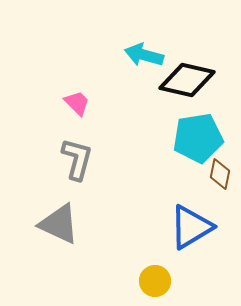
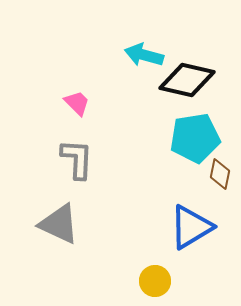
cyan pentagon: moved 3 px left
gray L-shape: rotated 12 degrees counterclockwise
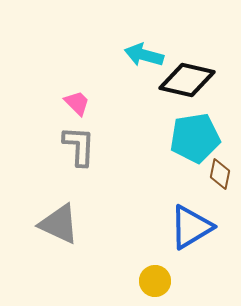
gray L-shape: moved 2 px right, 13 px up
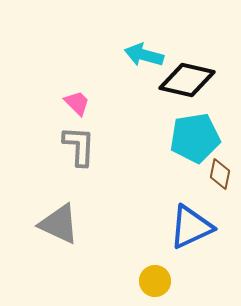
blue triangle: rotated 6 degrees clockwise
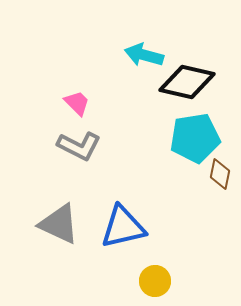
black diamond: moved 2 px down
gray L-shape: rotated 114 degrees clockwise
blue triangle: moved 68 px left; rotated 12 degrees clockwise
